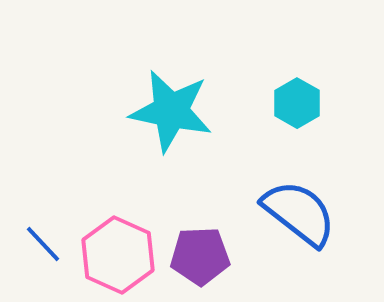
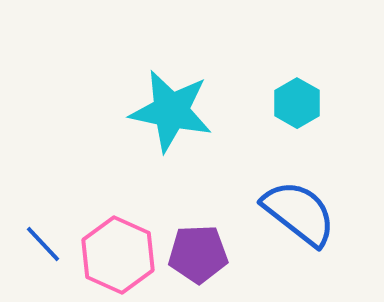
purple pentagon: moved 2 px left, 2 px up
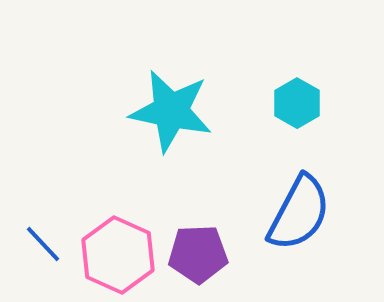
blue semicircle: rotated 80 degrees clockwise
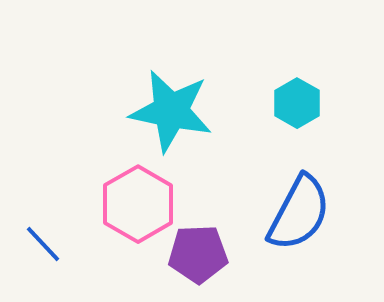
pink hexagon: moved 20 px right, 51 px up; rotated 6 degrees clockwise
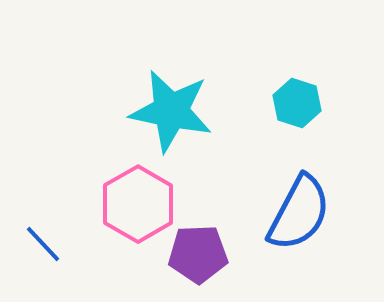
cyan hexagon: rotated 12 degrees counterclockwise
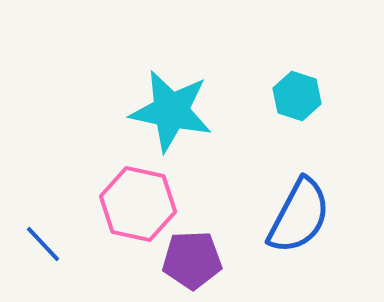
cyan hexagon: moved 7 px up
pink hexagon: rotated 18 degrees counterclockwise
blue semicircle: moved 3 px down
purple pentagon: moved 6 px left, 6 px down
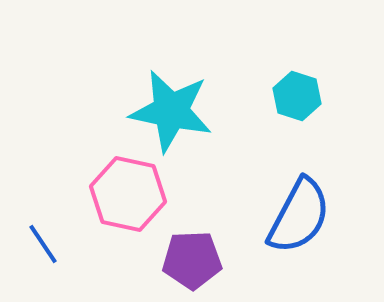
pink hexagon: moved 10 px left, 10 px up
blue line: rotated 9 degrees clockwise
